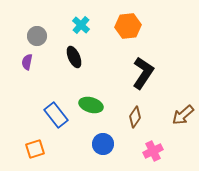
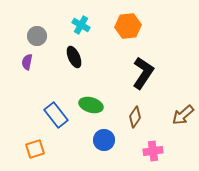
cyan cross: rotated 12 degrees counterclockwise
blue circle: moved 1 px right, 4 px up
pink cross: rotated 18 degrees clockwise
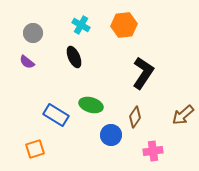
orange hexagon: moved 4 px left, 1 px up
gray circle: moved 4 px left, 3 px up
purple semicircle: rotated 63 degrees counterclockwise
blue rectangle: rotated 20 degrees counterclockwise
blue circle: moved 7 px right, 5 px up
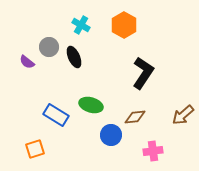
orange hexagon: rotated 25 degrees counterclockwise
gray circle: moved 16 px right, 14 px down
brown diamond: rotated 50 degrees clockwise
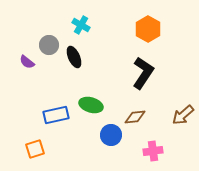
orange hexagon: moved 24 px right, 4 px down
gray circle: moved 2 px up
blue rectangle: rotated 45 degrees counterclockwise
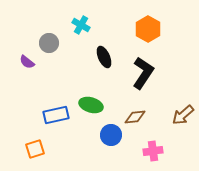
gray circle: moved 2 px up
black ellipse: moved 30 px right
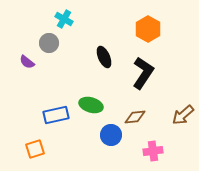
cyan cross: moved 17 px left, 6 px up
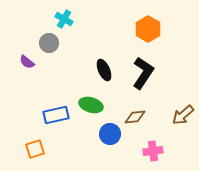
black ellipse: moved 13 px down
blue circle: moved 1 px left, 1 px up
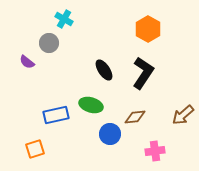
black ellipse: rotated 10 degrees counterclockwise
pink cross: moved 2 px right
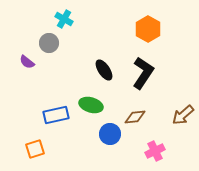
pink cross: rotated 18 degrees counterclockwise
